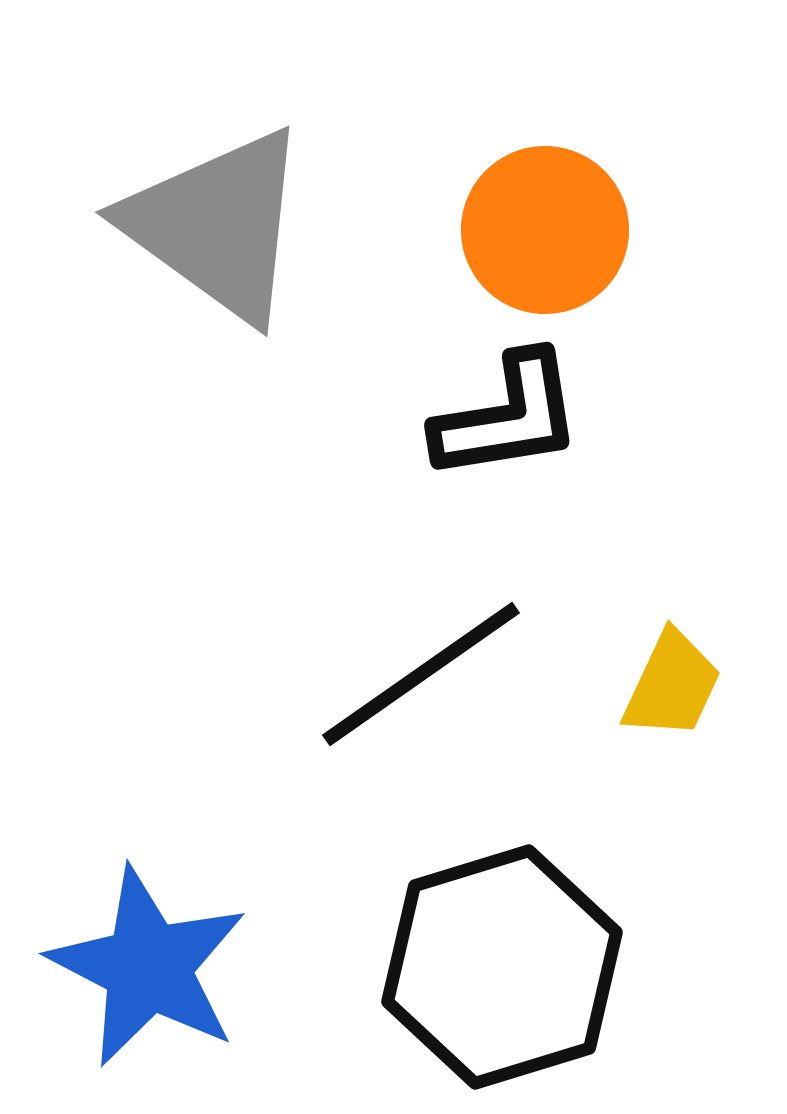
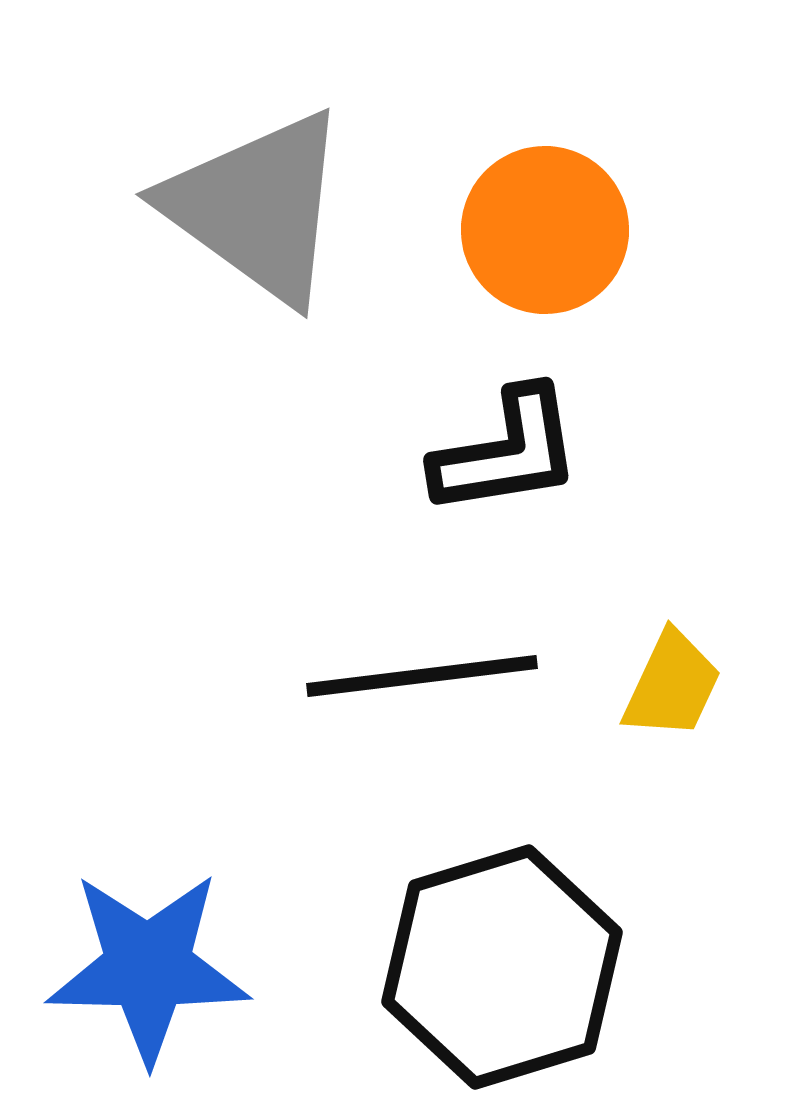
gray triangle: moved 40 px right, 18 px up
black L-shape: moved 1 px left, 35 px down
black line: moved 1 px right, 2 px down; rotated 28 degrees clockwise
blue star: rotated 26 degrees counterclockwise
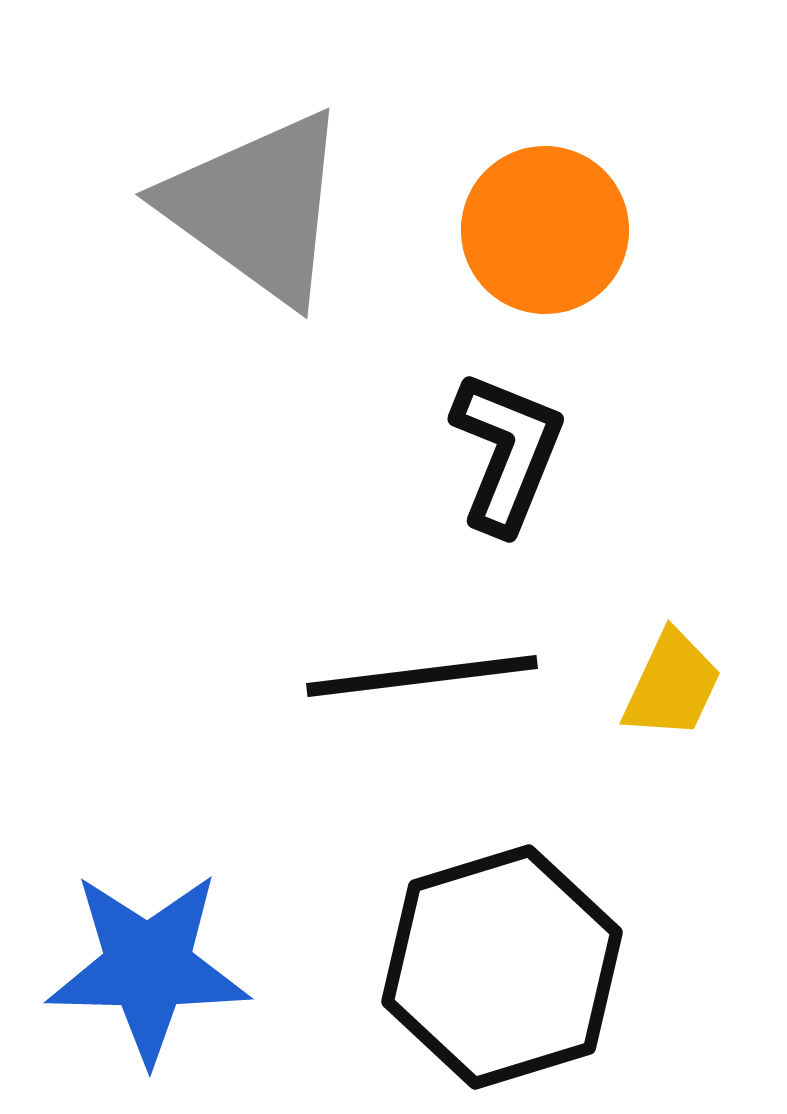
black L-shape: rotated 59 degrees counterclockwise
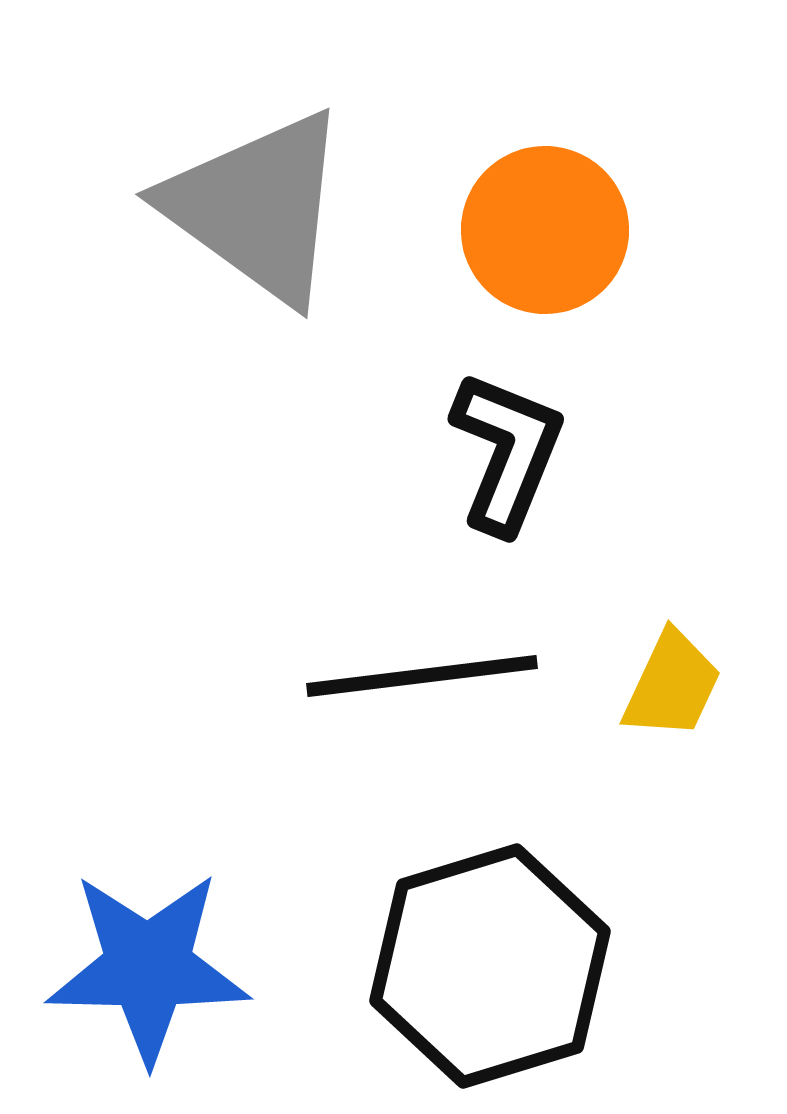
black hexagon: moved 12 px left, 1 px up
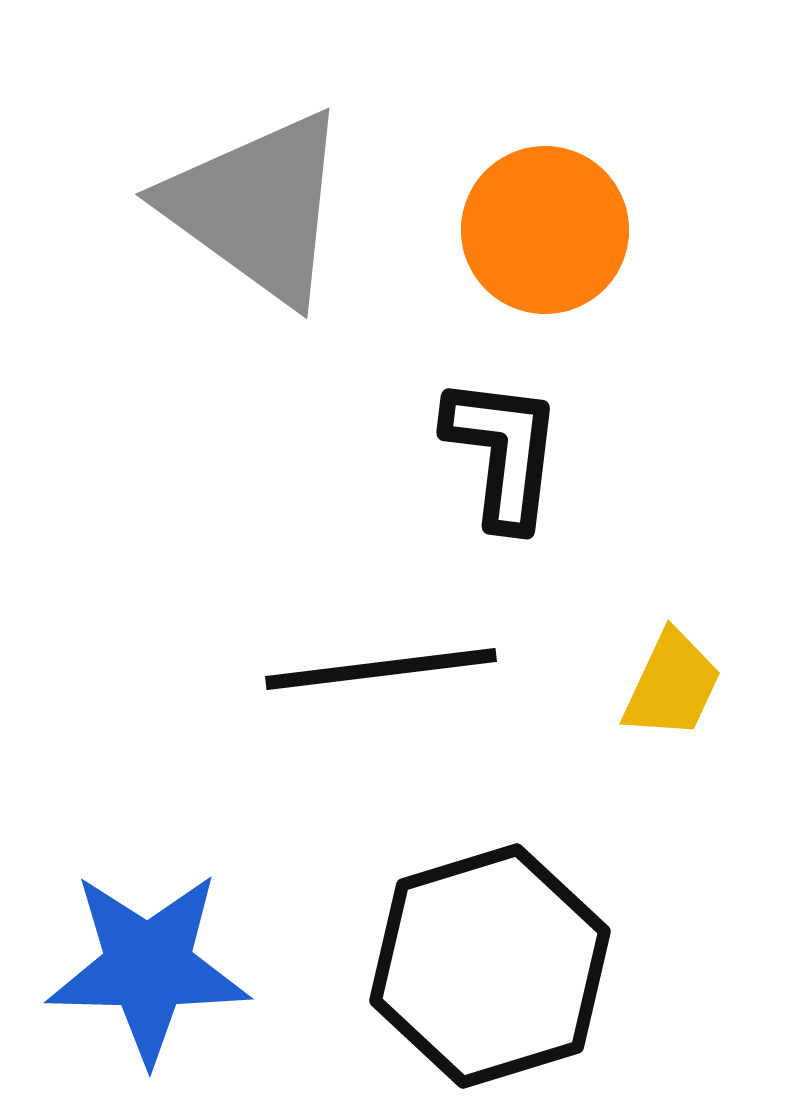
black L-shape: moved 4 px left; rotated 15 degrees counterclockwise
black line: moved 41 px left, 7 px up
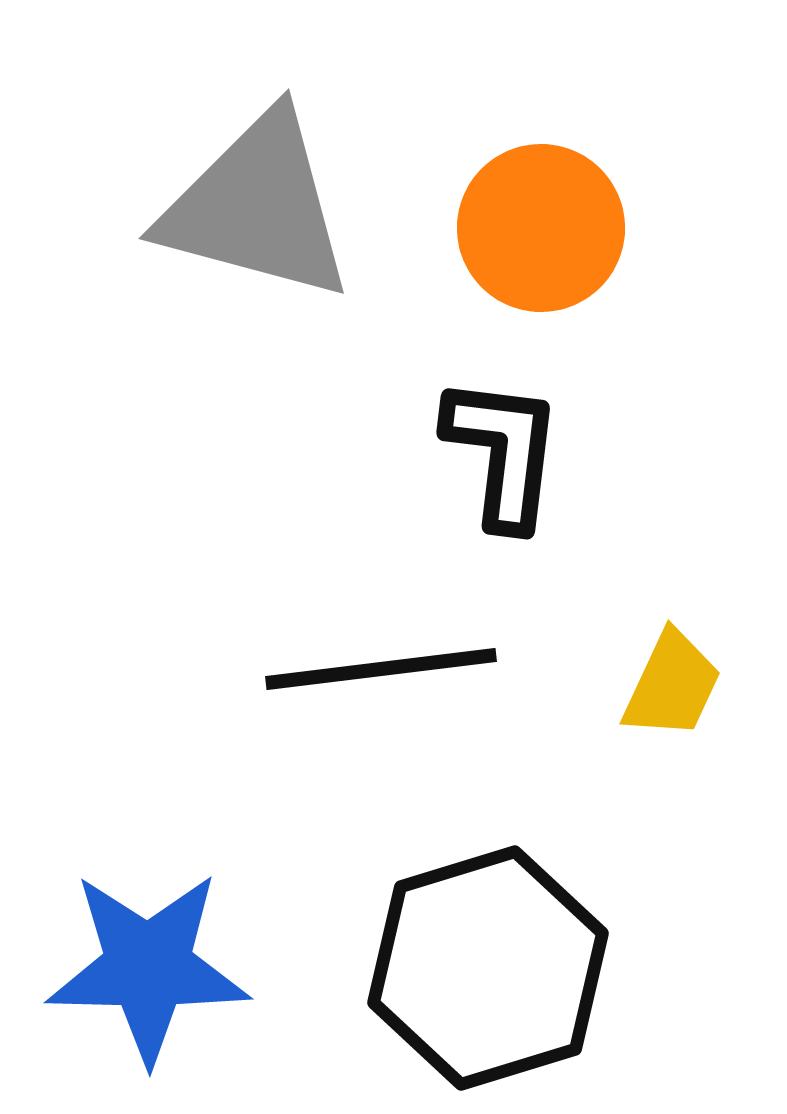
gray triangle: rotated 21 degrees counterclockwise
orange circle: moved 4 px left, 2 px up
black hexagon: moved 2 px left, 2 px down
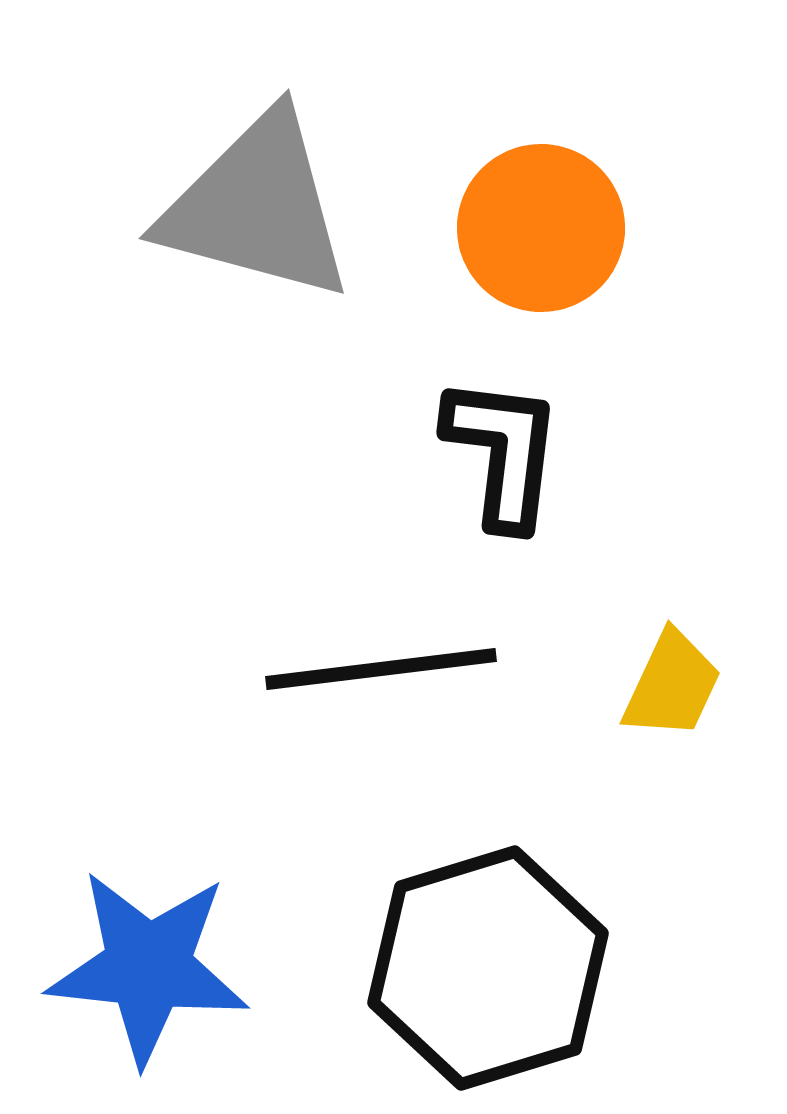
blue star: rotated 5 degrees clockwise
